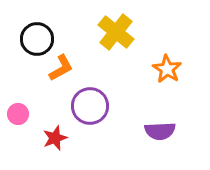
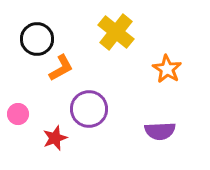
purple circle: moved 1 px left, 3 px down
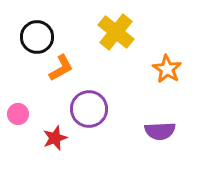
black circle: moved 2 px up
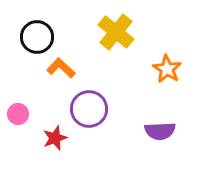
orange L-shape: rotated 108 degrees counterclockwise
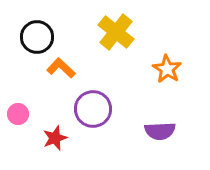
purple circle: moved 4 px right
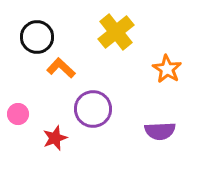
yellow cross: rotated 12 degrees clockwise
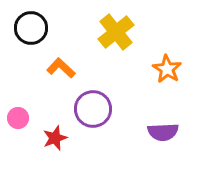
black circle: moved 6 px left, 9 px up
pink circle: moved 4 px down
purple semicircle: moved 3 px right, 1 px down
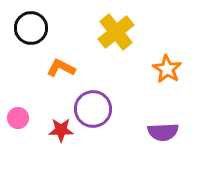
orange L-shape: rotated 16 degrees counterclockwise
red star: moved 6 px right, 8 px up; rotated 20 degrees clockwise
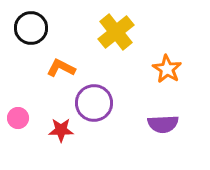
purple circle: moved 1 px right, 6 px up
purple semicircle: moved 8 px up
